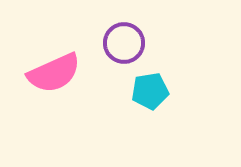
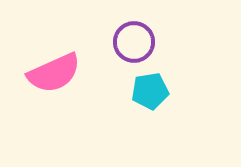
purple circle: moved 10 px right, 1 px up
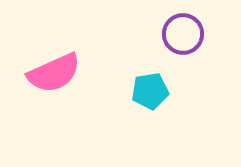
purple circle: moved 49 px right, 8 px up
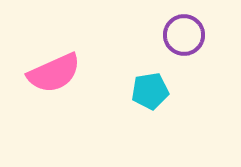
purple circle: moved 1 px right, 1 px down
